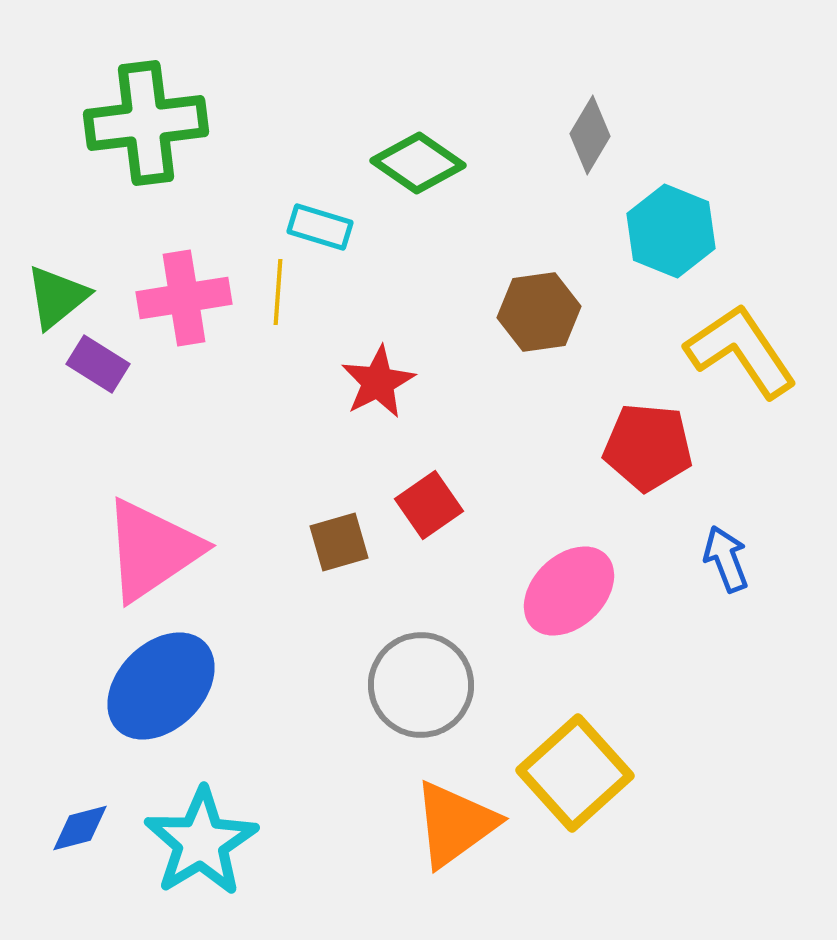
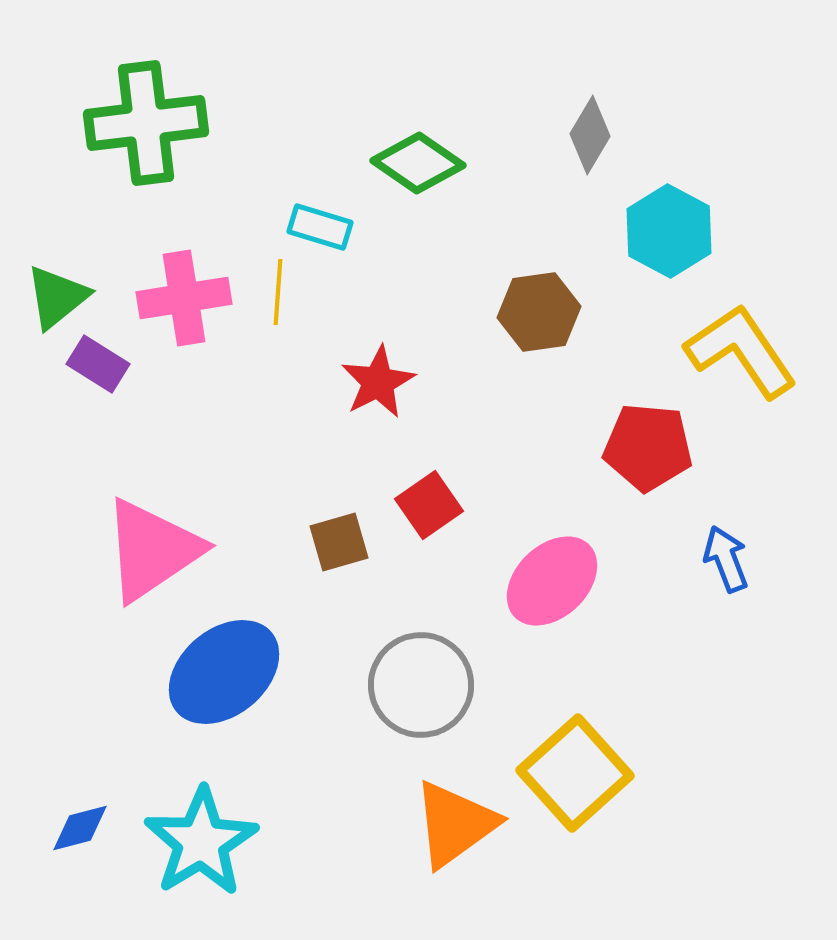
cyan hexagon: moved 2 px left; rotated 6 degrees clockwise
pink ellipse: moved 17 px left, 10 px up
blue ellipse: moved 63 px right, 14 px up; rotated 5 degrees clockwise
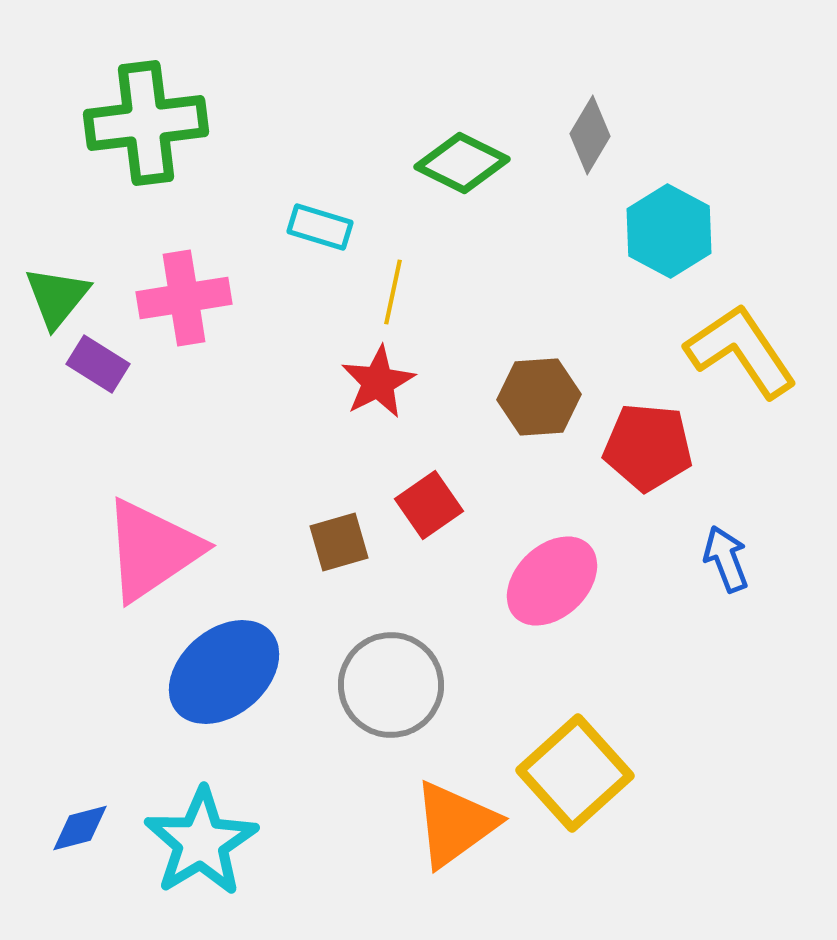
green diamond: moved 44 px right; rotated 8 degrees counterclockwise
yellow line: moved 115 px right; rotated 8 degrees clockwise
green triangle: rotated 12 degrees counterclockwise
brown hexagon: moved 85 px down; rotated 4 degrees clockwise
gray circle: moved 30 px left
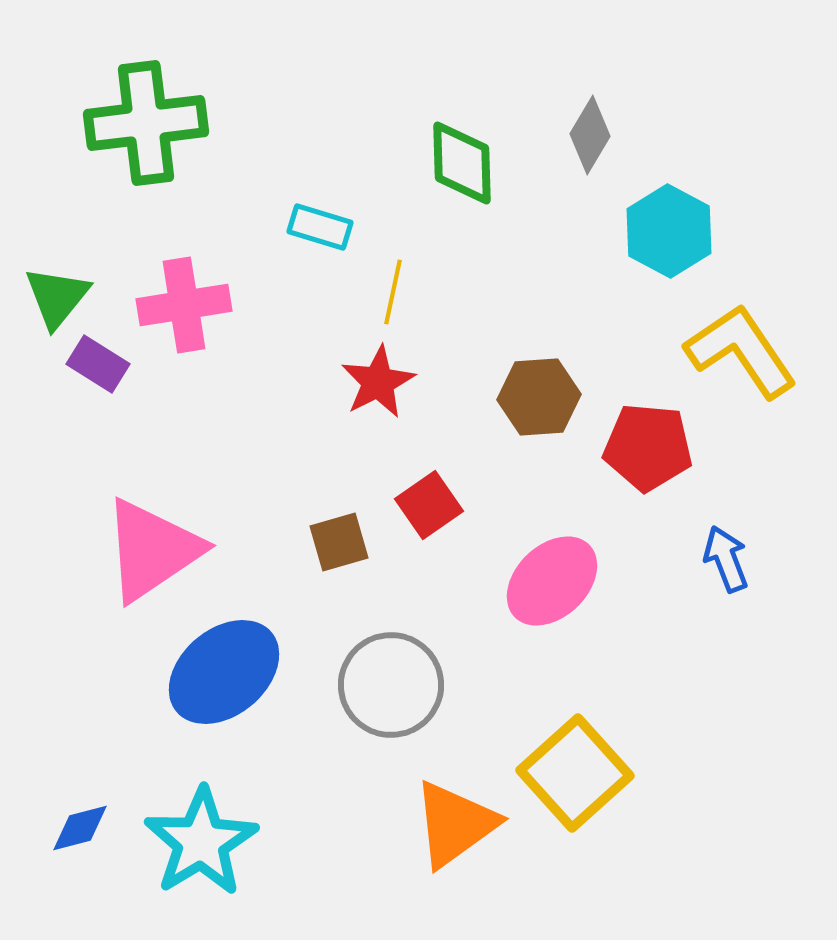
green diamond: rotated 62 degrees clockwise
pink cross: moved 7 px down
